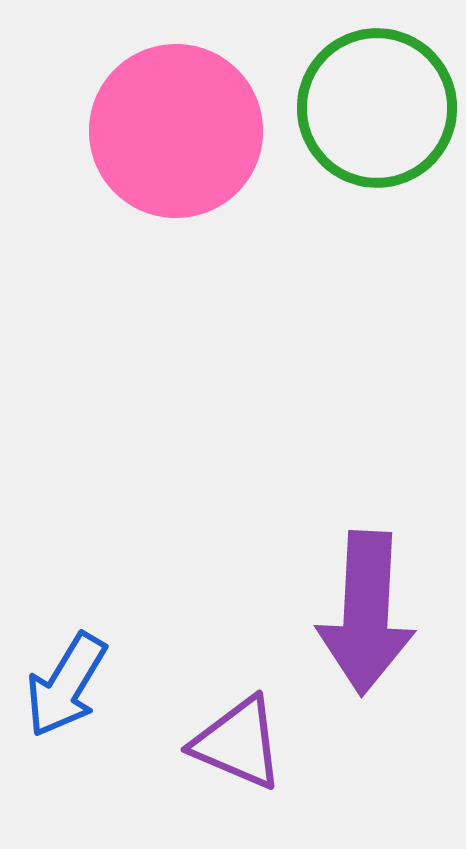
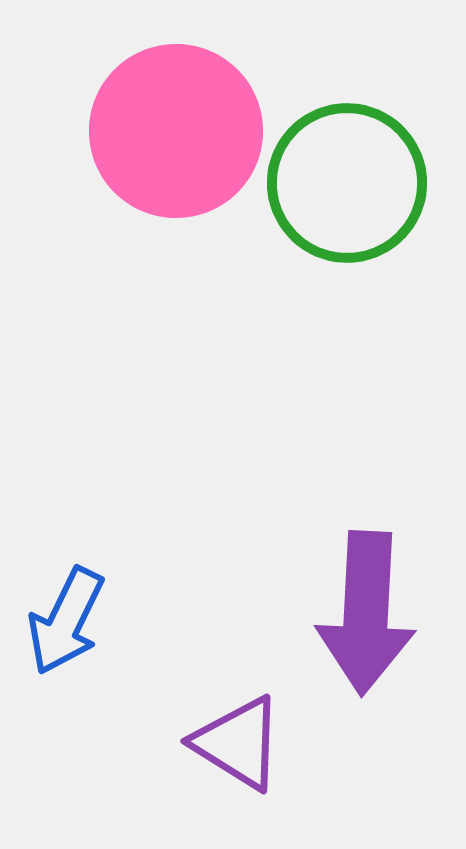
green circle: moved 30 px left, 75 px down
blue arrow: moved 64 px up; rotated 5 degrees counterclockwise
purple triangle: rotated 9 degrees clockwise
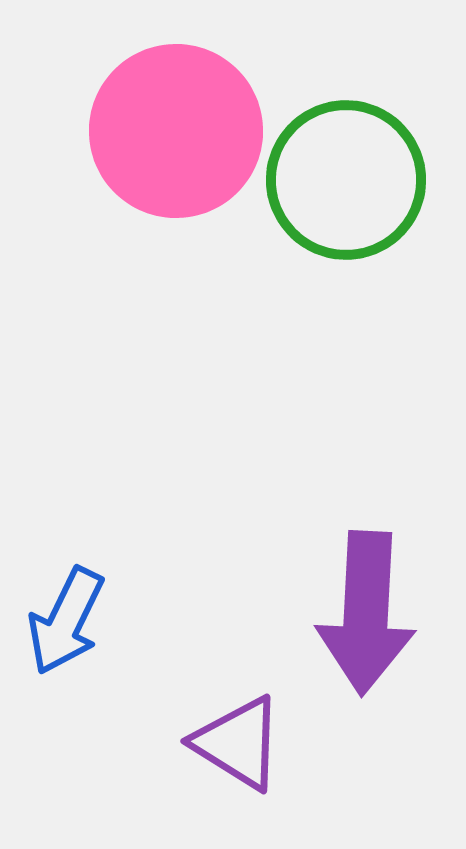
green circle: moved 1 px left, 3 px up
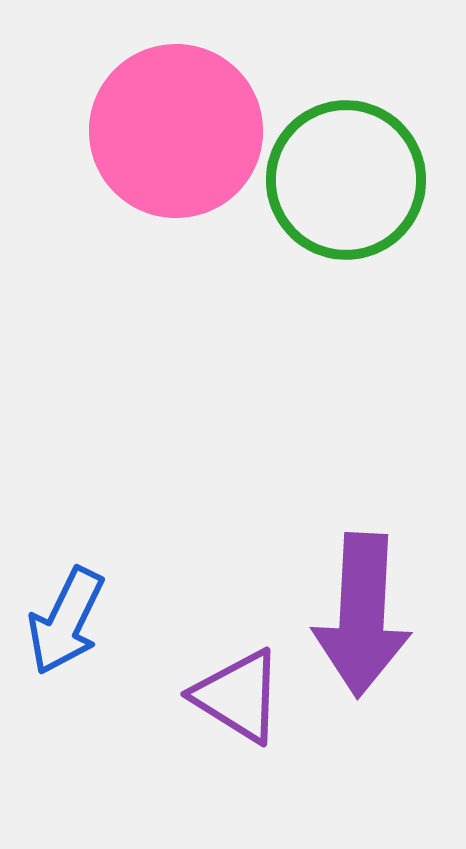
purple arrow: moved 4 px left, 2 px down
purple triangle: moved 47 px up
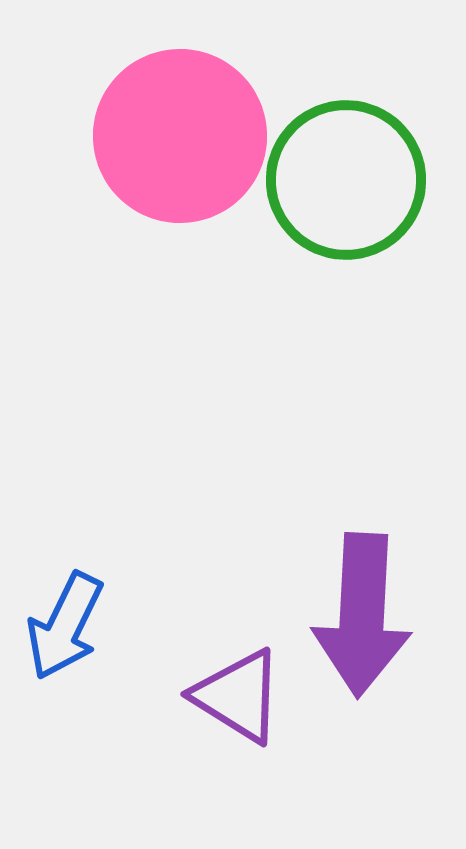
pink circle: moved 4 px right, 5 px down
blue arrow: moved 1 px left, 5 px down
